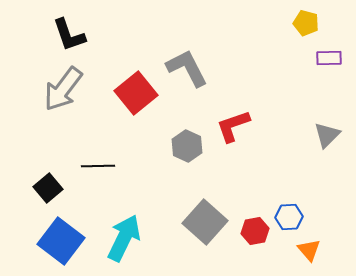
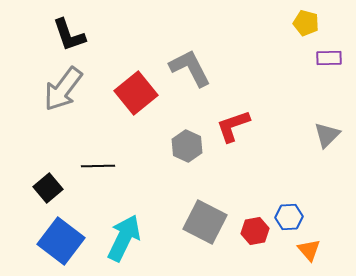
gray L-shape: moved 3 px right
gray square: rotated 15 degrees counterclockwise
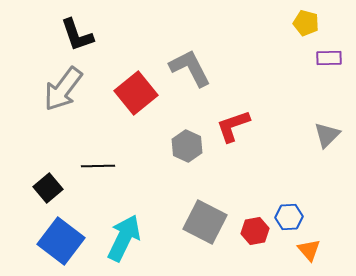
black L-shape: moved 8 px right
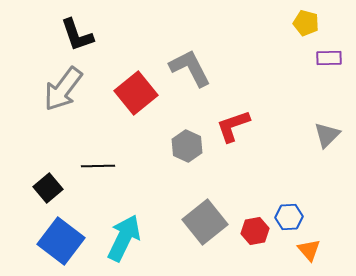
gray square: rotated 24 degrees clockwise
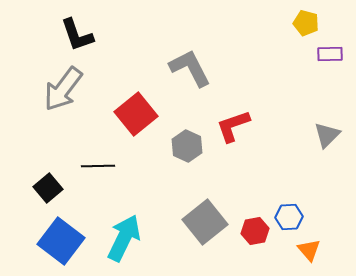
purple rectangle: moved 1 px right, 4 px up
red square: moved 21 px down
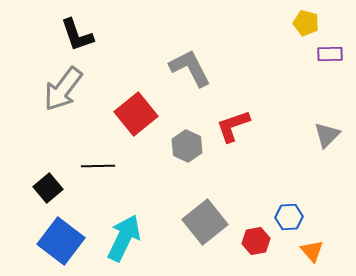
red hexagon: moved 1 px right, 10 px down
orange triangle: moved 3 px right, 1 px down
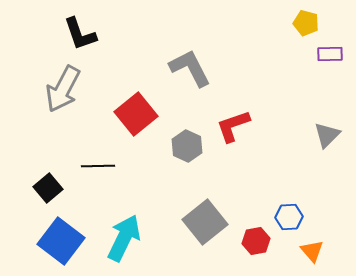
black L-shape: moved 3 px right, 1 px up
gray arrow: rotated 9 degrees counterclockwise
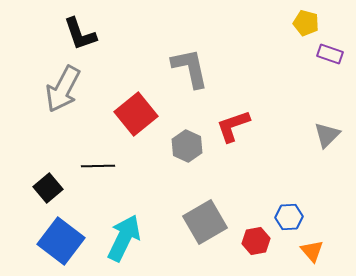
purple rectangle: rotated 20 degrees clockwise
gray L-shape: rotated 15 degrees clockwise
gray square: rotated 9 degrees clockwise
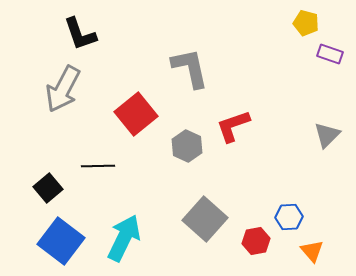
gray square: moved 3 px up; rotated 18 degrees counterclockwise
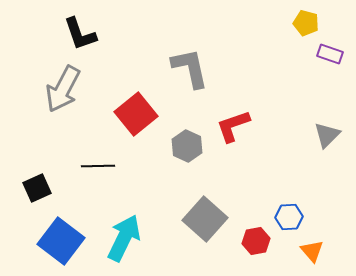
black square: moved 11 px left; rotated 16 degrees clockwise
